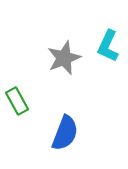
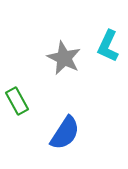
gray star: rotated 24 degrees counterclockwise
blue semicircle: rotated 12 degrees clockwise
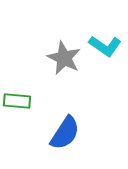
cyan L-shape: moved 3 px left; rotated 80 degrees counterclockwise
green rectangle: rotated 56 degrees counterclockwise
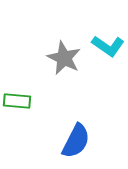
cyan L-shape: moved 3 px right
blue semicircle: moved 11 px right, 8 px down; rotated 6 degrees counterclockwise
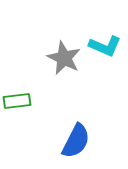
cyan L-shape: moved 3 px left; rotated 12 degrees counterclockwise
green rectangle: rotated 12 degrees counterclockwise
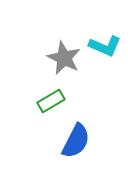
green rectangle: moved 34 px right; rotated 24 degrees counterclockwise
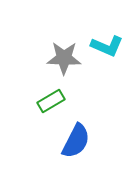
cyan L-shape: moved 2 px right
gray star: rotated 24 degrees counterclockwise
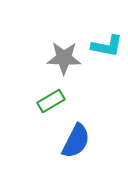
cyan L-shape: rotated 12 degrees counterclockwise
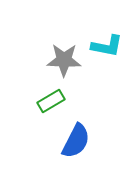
gray star: moved 2 px down
